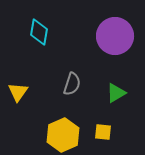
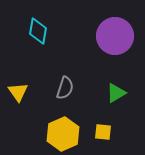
cyan diamond: moved 1 px left, 1 px up
gray semicircle: moved 7 px left, 4 px down
yellow triangle: rotated 10 degrees counterclockwise
yellow hexagon: moved 1 px up
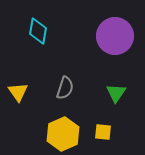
green triangle: rotated 25 degrees counterclockwise
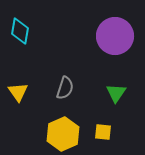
cyan diamond: moved 18 px left
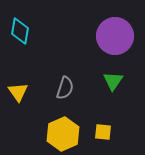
green triangle: moved 3 px left, 12 px up
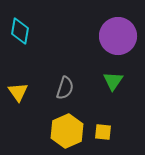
purple circle: moved 3 px right
yellow hexagon: moved 4 px right, 3 px up
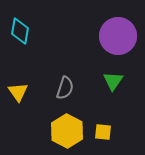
yellow hexagon: rotated 8 degrees counterclockwise
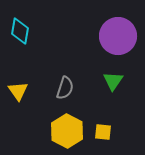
yellow triangle: moved 1 px up
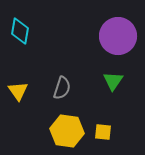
gray semicircle: moved 3 px left
yellow hexagon: rotated 20 degrees counterclockwise
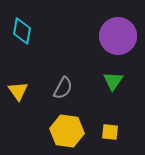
cyan diamond: moved 2 px right
gray semicircle: moved 1 px right; rotated 10 degrees clockwise
yellow square: moved 7 px right
